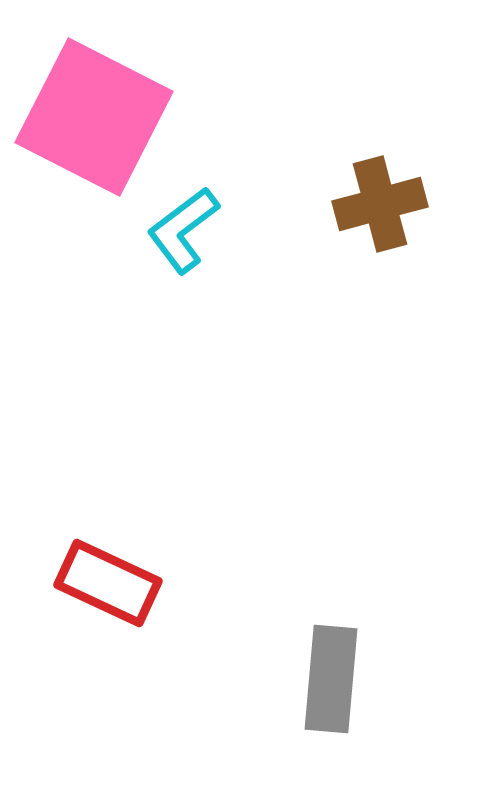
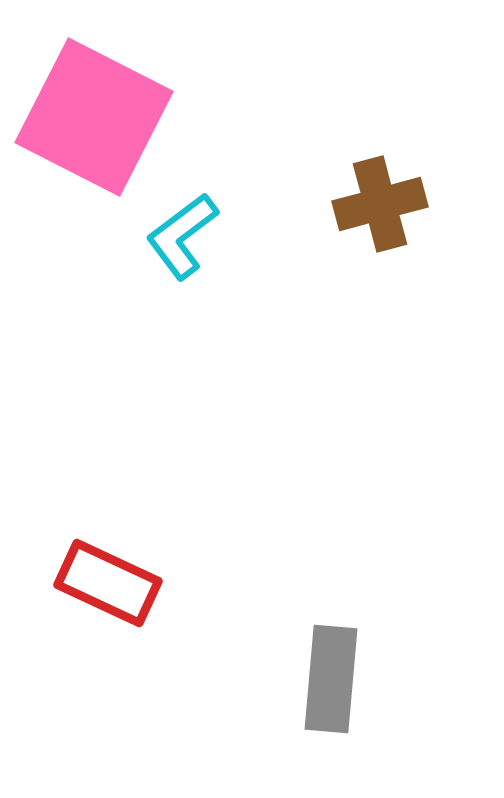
cyan L-shape: moved 1 px left, 6 px down
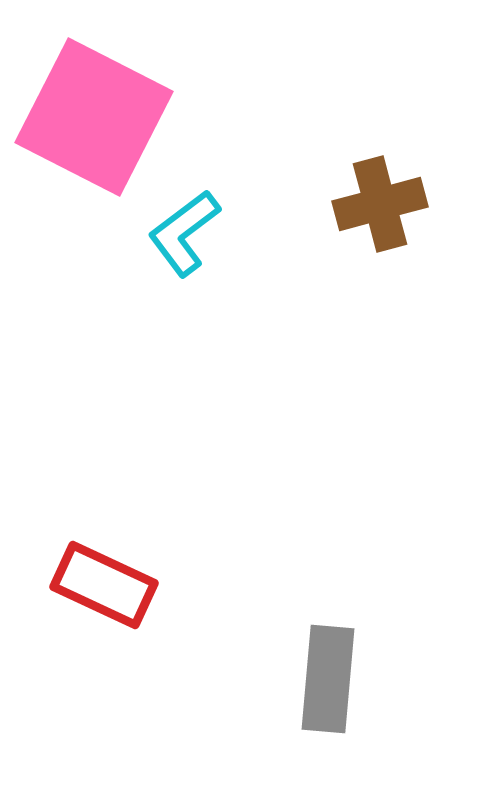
cyan L-shape: moved 2 px right, 3 px up
red rectangle: moved 4 px left, 2 px down
gray rectangle: moved 3 px left
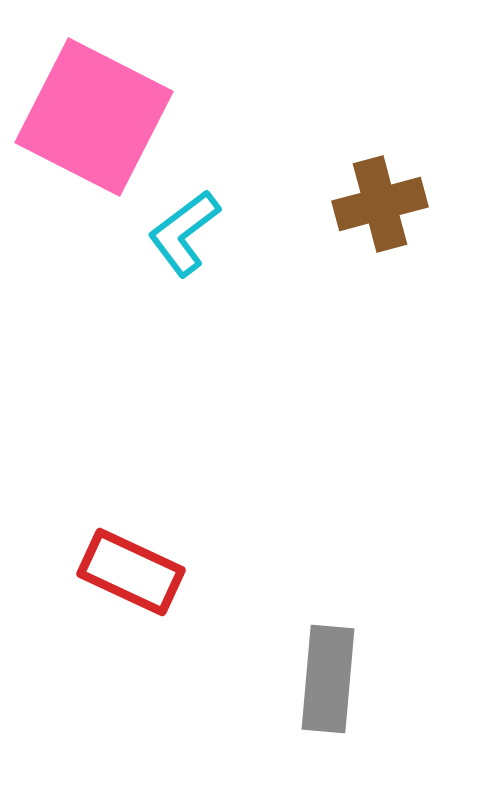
red rectangle: moved 27 px right, 13 px up
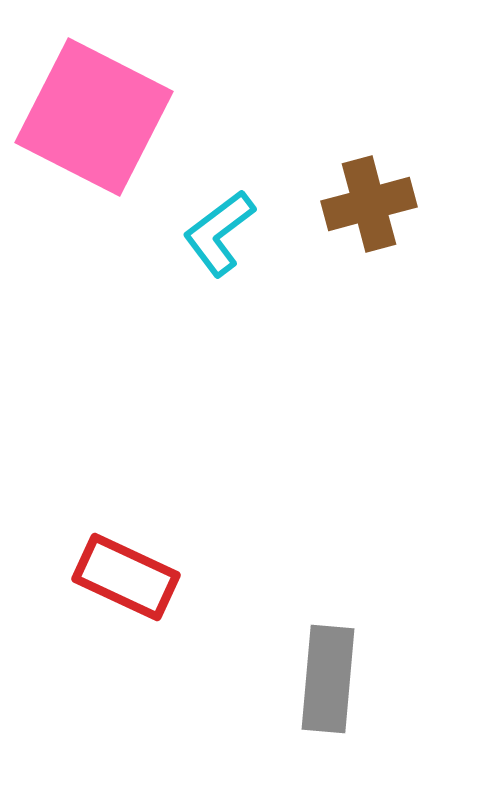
brown cross: moved 11 px left
cyan L-shape: moved 35 px right
red rectangle: moved 5 px left, 5 px down
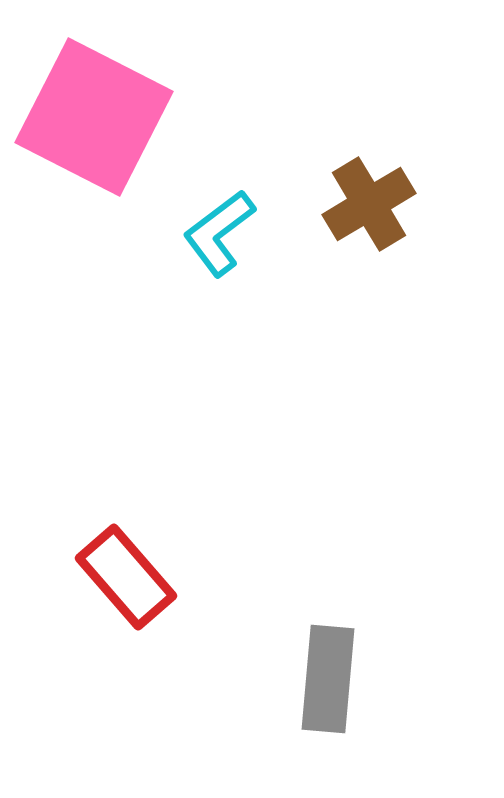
brown cross: rotated 16 degrees counterclockwise
red rectangle: rotated 24 degrees clockwise
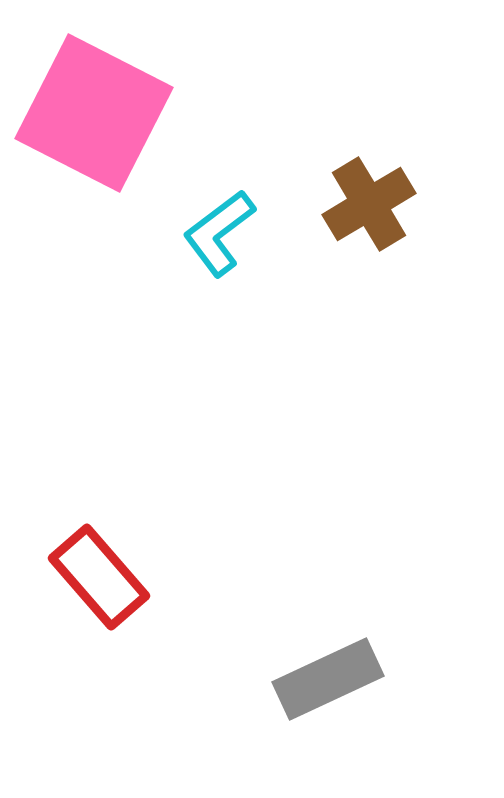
pink square: moved 4 px up
red rectangle: moved 27 px left
gray rectangle: rotated 60 degrees clockwise
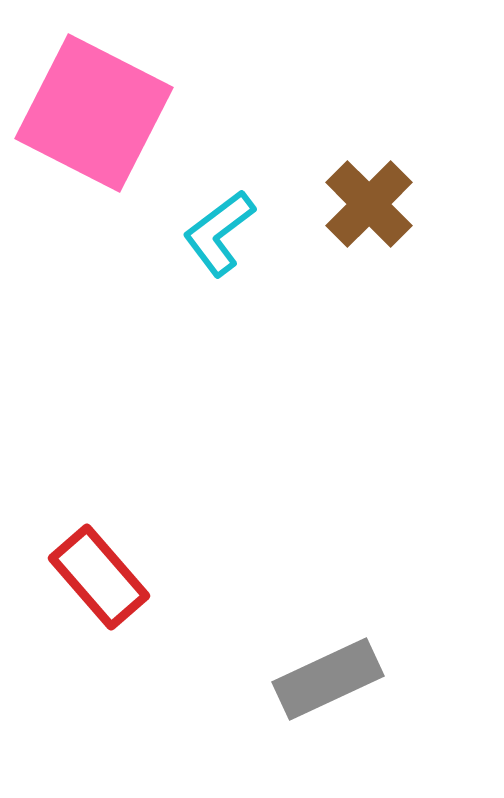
brown cross: rotated 14 degrees counterclockwise
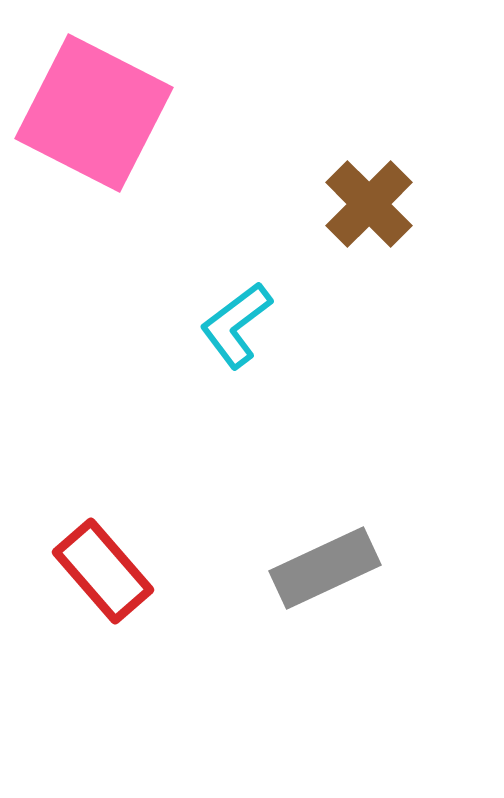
cyan L-shape: moved 17 px right, 92 px down
red rectangle: moved 4 px right, 6 px up
gray rectangle: moved 3 px left, 111 px up
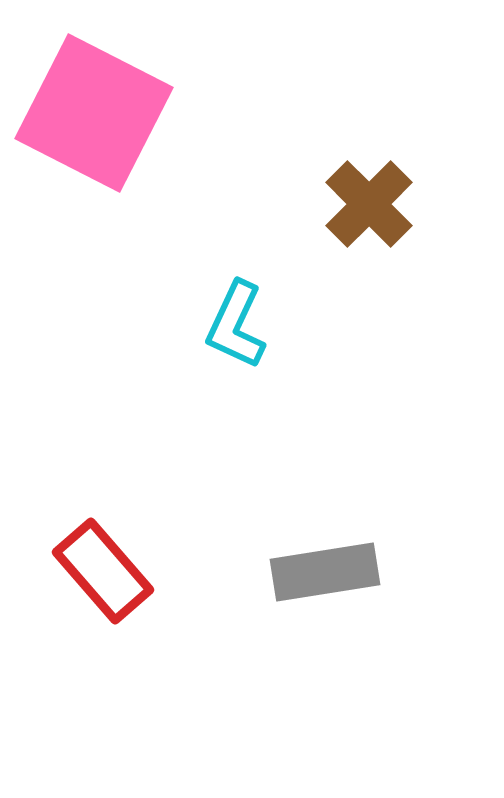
cyan L-shape: rotated 28 degrees counterclockwise
gray rectangle: moved 4 px down; rotated 16 degrees clockwise
